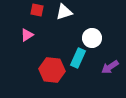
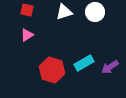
red square: moved 10 px left
white circle: moved 3 px right, 26 px up
cyan rectangle: moved 6 px right, 5 px down; rotated 36 degrees clockwise
red hexagon: rotated 10 degrees clockwise
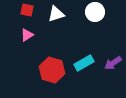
white triangle: moved 8 px left, 2 px down
purple arrow: moved 3 px right, 4 px up
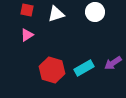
cyan rectangle: moved 5 px down
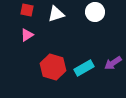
red hexagon: moved 1 px right, 3 px up
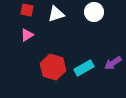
white circle: moved 1 px left
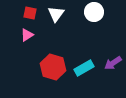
red square: moved 3 px right, 3 px down
white triangle: rotated 36 degrees counterclockwise
